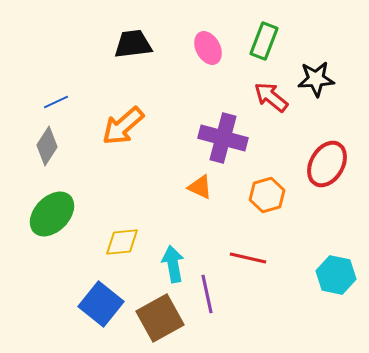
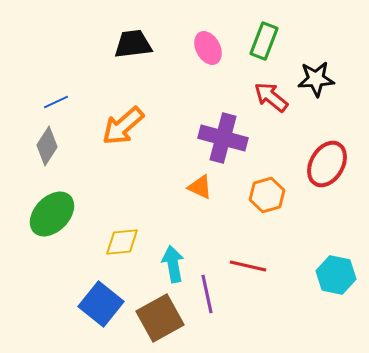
red line: moved 8 px down
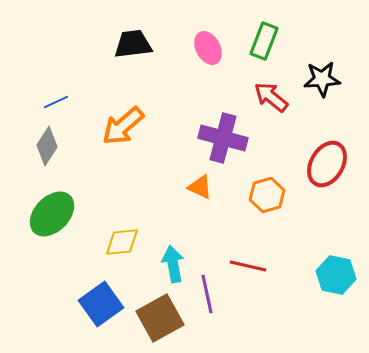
black star: moved 6 px right
blue square: rotated 15 degrees clockwise
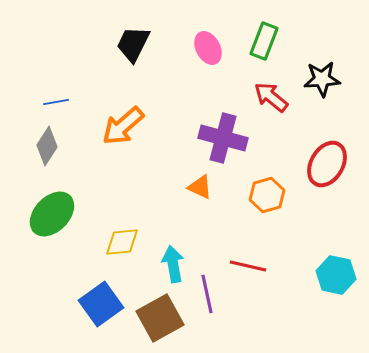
black trapezoid: rotated 57 degrees counterclockwise
blue line: rotated 15 degrees clockwise
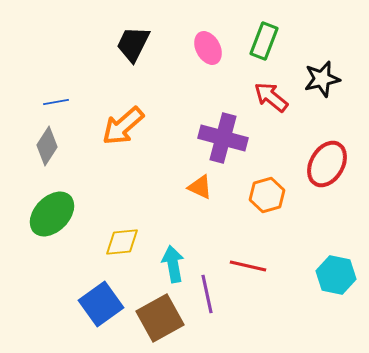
black star: rotated 9 degrees counterclockwise
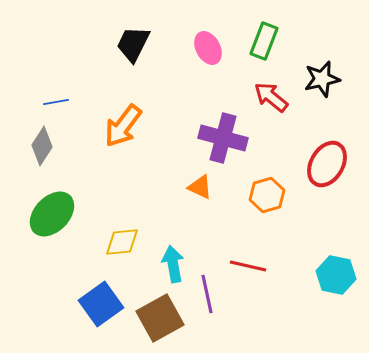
orange arrow: rotated 12 degrees counterclockwise
gray diamond: moved 5 px left
